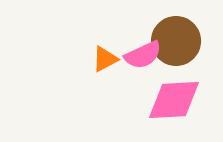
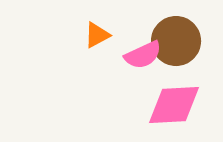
orange triangle: moved 8 px left, 24 px up
pink diamond: moved 5 px down
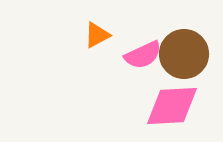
brown circle: moved 8 px right, 13 px down
pink diamond: moved 2 px left, 1 px down
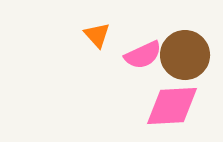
orange triangle: rotated 44 degrees counterclockwise
brown circle: moved 1 px right, 1 px down
